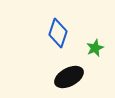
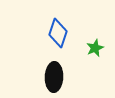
black ellipse: moved 15 px left; rotated 60 degrees counterclockwise
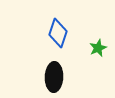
green star: moved 3 px right
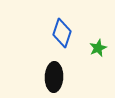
blue diamond: moved 4 px right
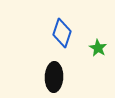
green star: rotated 18 degrees counterclockwise
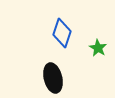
black ellipse: moved 1 px left, 1 px down; rotated 16 degrees counterclockwise
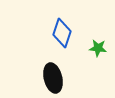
green star: rotated 24 degrees counterclockwise
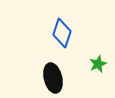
green star: moved 16 px down; rotated 30 degrees counterclockwise
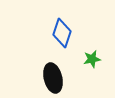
green star: moved 6 px left, 5 px up; rotated 12 degrees clockwise
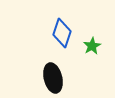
green star: moved 13 px up; rotated 18 degrees counterclockwise
